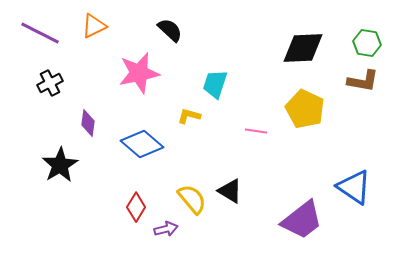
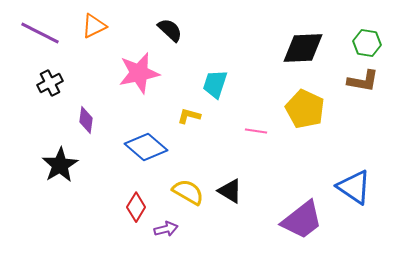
purple diamond: moved 2 px left, 3 px up
blue diamond: moved 4 px right, 3 px down
yellow semicircle: moved 4 px left, 7 px up; rotated 20 degrees counterclockwise
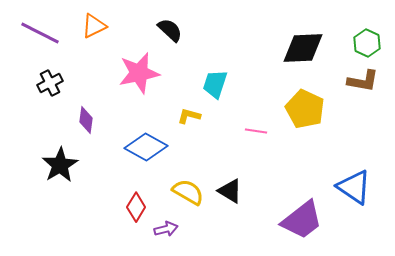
green hexagon: rotated 16 degrees clockwise
blue diamond: rotated 12 degrees counterclockwise
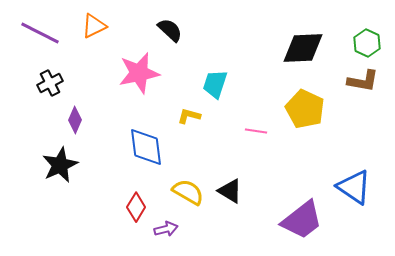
purple diamond: moved 11 px left; rotated 16 degrees clockwise
blue diamond: rotated 54 degrees clockwise
black star: rotated 6 degrees clockwise
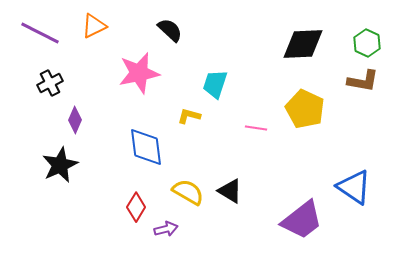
black diamond: moved 4 px up
pink line: moved 3 px up
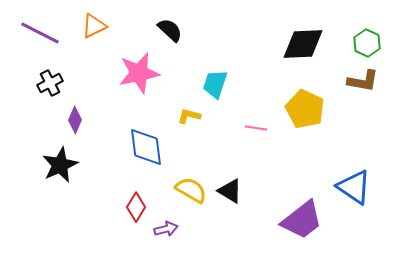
yellow semicircle: moved 3 px right, 2 px up
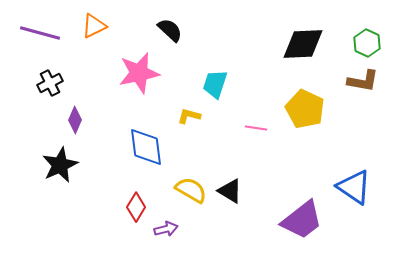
purple line: rotated 12 degrees counterclockwise
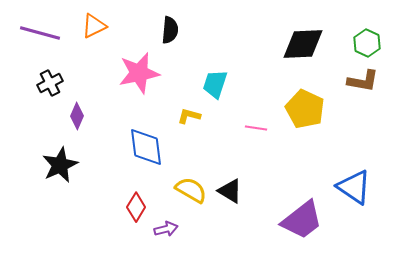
black semicircle: rotated 52 degrees clockwise
purple diamond: moved 2 px right, 4 px up
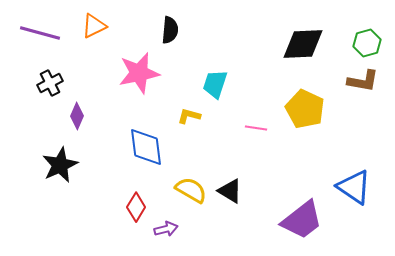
green hexagon: rotated 20 degrees clockwise
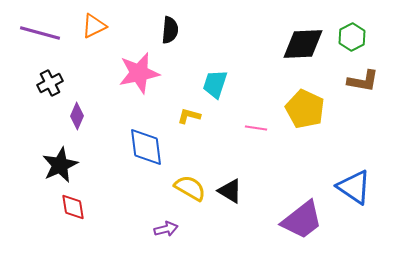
green hexagon: moved 15 px left, 6 px up; rotated 12 degrees counterclockwise
yellow semicircle: moved 1 px left, 2 px up
red diamond: moved 63 px left; rotated 40 degrees counterclockwise
